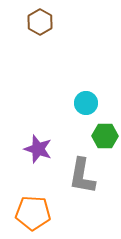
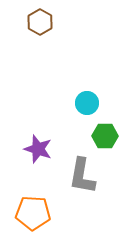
cyan circle: moved 1 px right
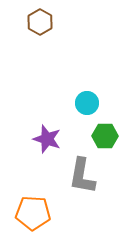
purple star: moved 9 px right, 10 px up
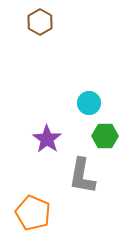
cyan circle: moved 2 px right
purple star: rotated 16 degrees clockwise
orange pentagon: rotated 20 degrees clockwise
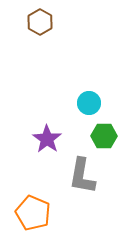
green hexagon: moved 1 px left
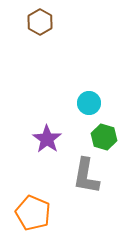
green hexagon: moved 1 px down; rotated 15 degrees clockwise
gray L-shape: moved 4 px right
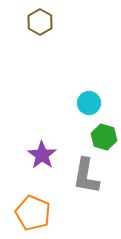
purple star: moved 5 px left, 16 px down
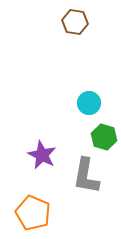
brown hexagon: moved 35 px right; rotated 20 degrees counterclockwise
purple star: rotated 8 degrees counterclockwise
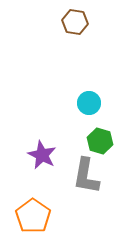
green hexagon: moved 4 px left, 4 px down
orange pentagon: moved 3 px down; rotated 12 degrees clockwise
